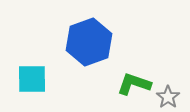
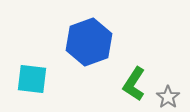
cyan square: rotated 8 degrees clockwise
green L-shape: rotated 76 degrees counterclockwise
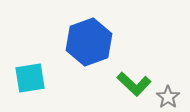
cyan square: moved 2 px left, 1 px up; rotated 16 degrees counterclockwise
green L-shape: rotated 80 degrees counterclockwise
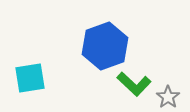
blue hexagon: moved 16 px right, 4 px down
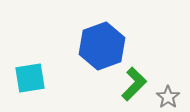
blue hexagon: moved 3 px left
green L-shape: rotated 88 degrees counterclockwise
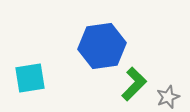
blue hexagon: rotated 12 degrees clockwise
gray star: rotated 15 degrees clockwise
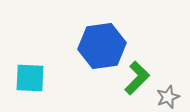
cyan square: rotated 12 degrees clockwise
green L-shape: moved 3 px right, 6 px up
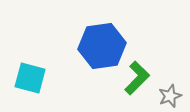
cyan square: rotated 12 degrees clockwise
gray star: moved 2 px right, 1 px up
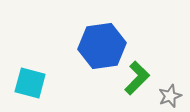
cyan square: moved 5 px down
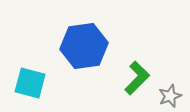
blue hexagon: moved 18 px left
